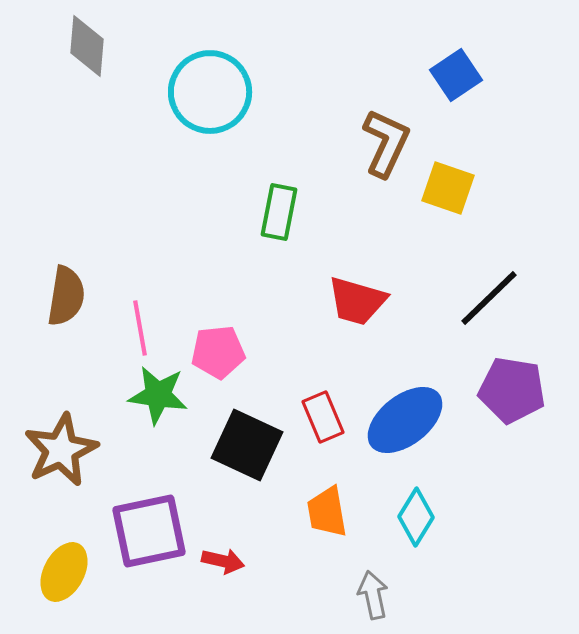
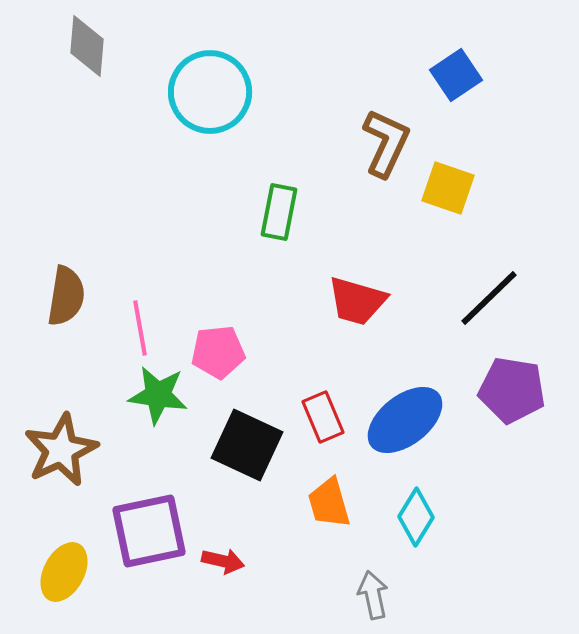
orange trapezoid: moved 2 px right, 9 px up; rotated 6 degrees counterclockwise
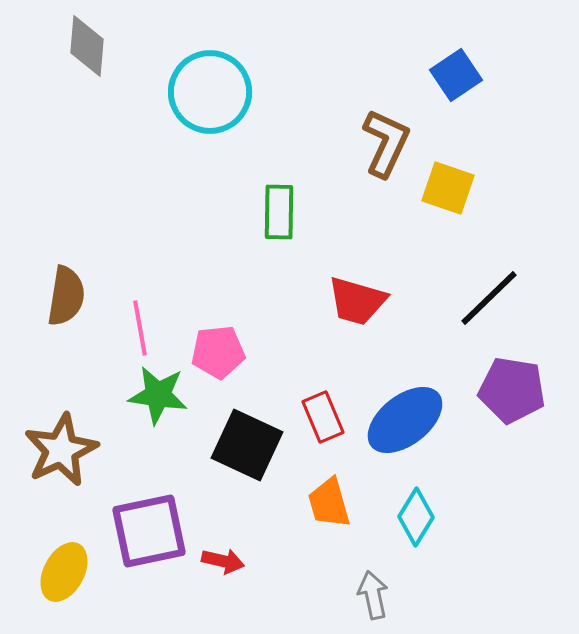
green rectangle: rotated 10 degrees counterclockwise
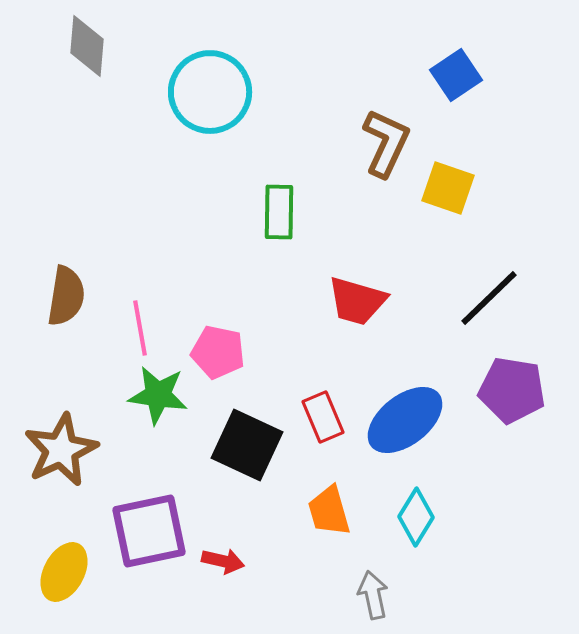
pink pentagon: rotated 18 degrees clockwise
orange trapezoid: moved 8 px down
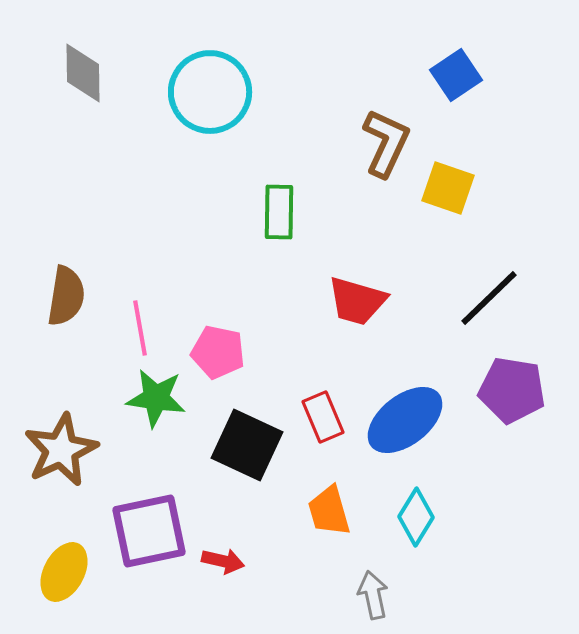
gray diamond: moved 4 px left, 27 px down; rotated 6 degrees counterclockwise
green star: moved 2 px left, 3 px down
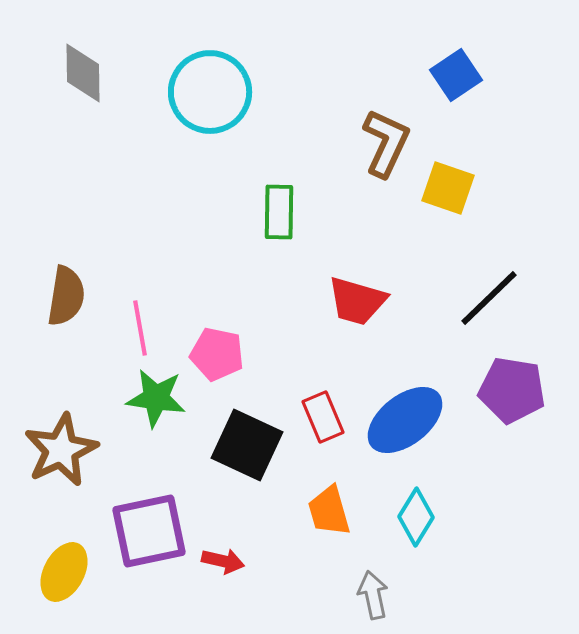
pink pentagon: moved 1 px left, 2 px down
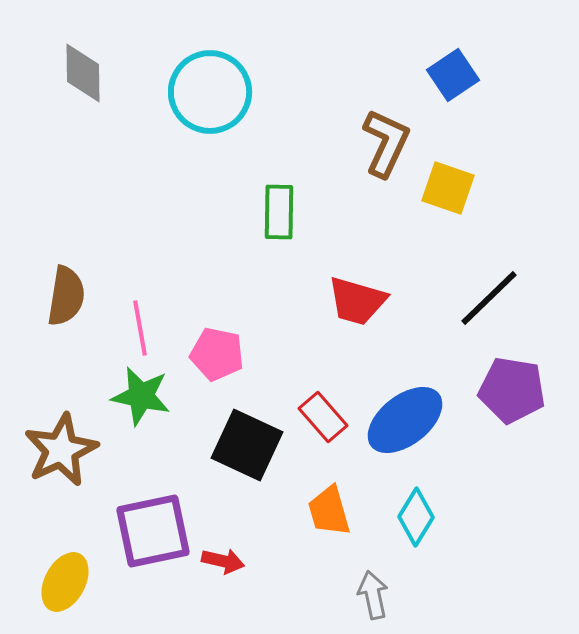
blue square: moved 3 px left
green star: moved 15 px left, 2 px up; rotated 4 degrees clockwise
red rectangle: rotated 18 degrees counterclockwise
purple square: moved 4 px right
yellow ellipse: moved 1 px right, 10 px down
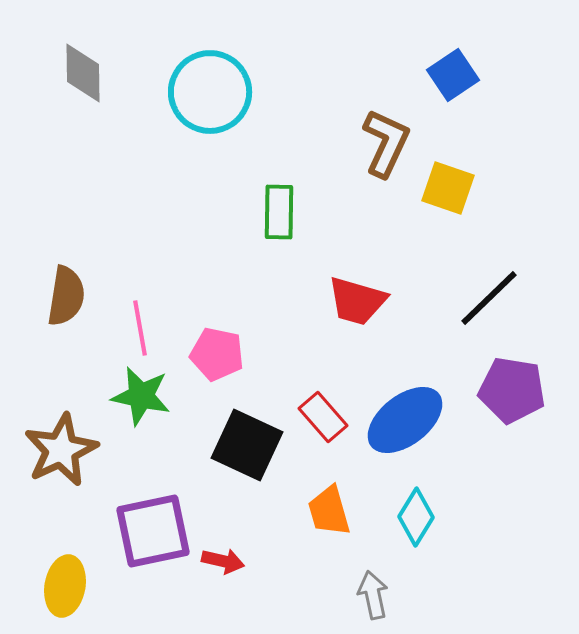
yellow ellipse: moved 4 px down; rotated 18 degrees counterclockwise
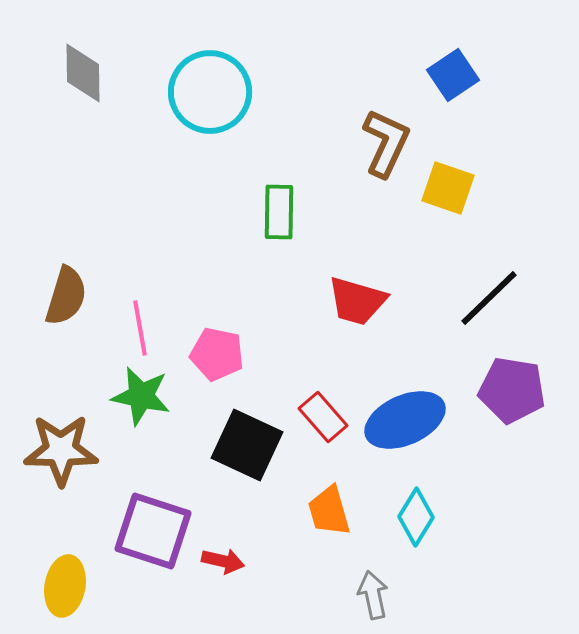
brown semicircle: rotated 8 degrees clockwise
blue ellipse: rotated 14 degrees clockwise
brown star: rotated 26 degrees clockwise
purple square: rotated 30 degrees clockwise
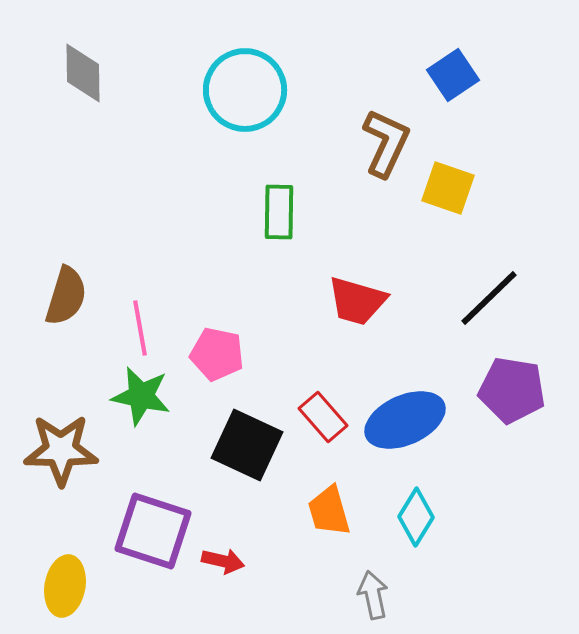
cyan circle: moved 35 px right, 2 px up
